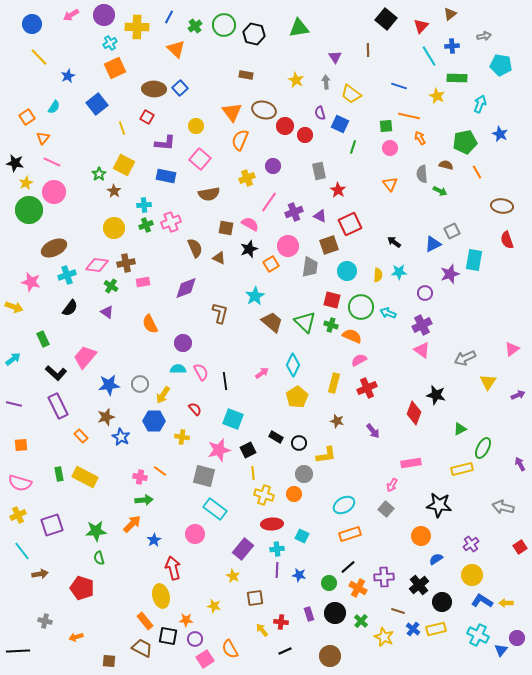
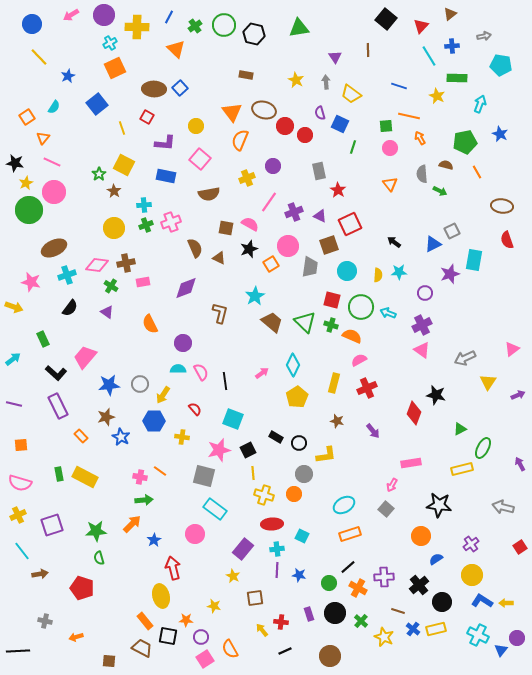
purple circle at (195, 639): moved 6 px right, 2 px up
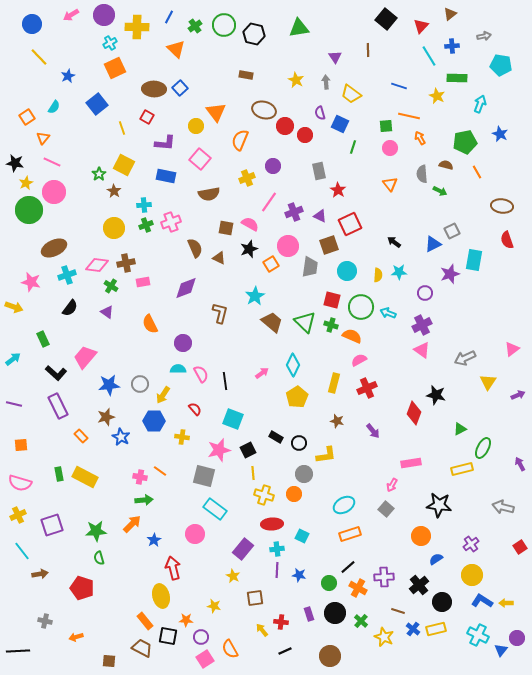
orange triangle at (232, 112): moved 16 px left
pink semicircle at (201, 372): moved 2 px down
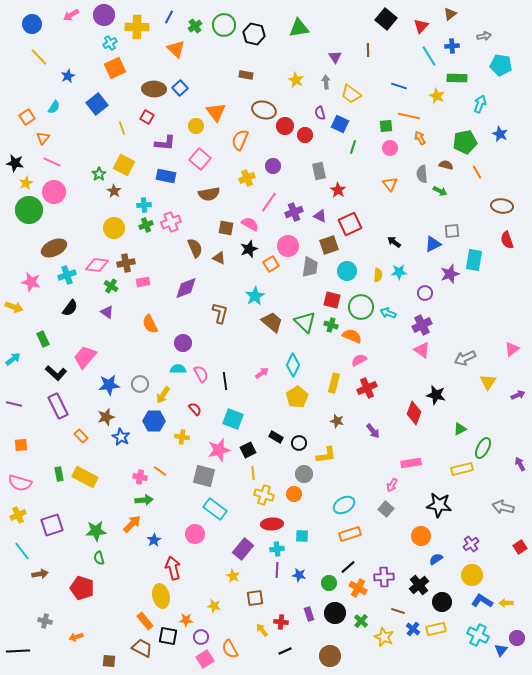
gray square at (452, 231): rotated 21 degrees clockwise
cyan square at (302, 536): rotated 24 degrees counterclockwise
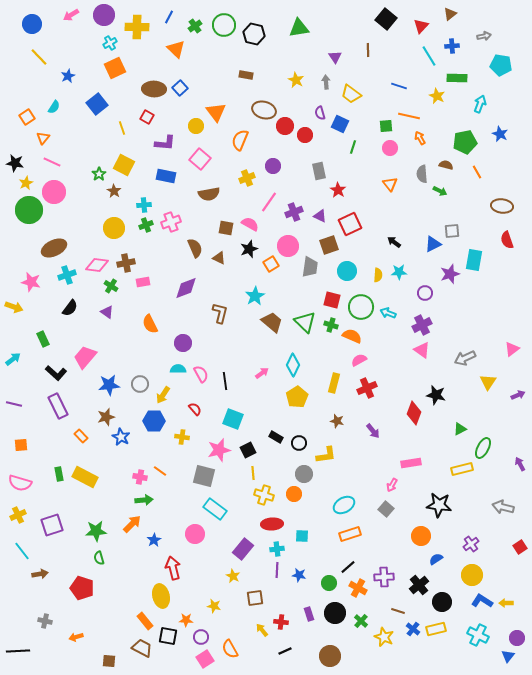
blue triangle at (501, 650): moved 7 px right, 6 px down
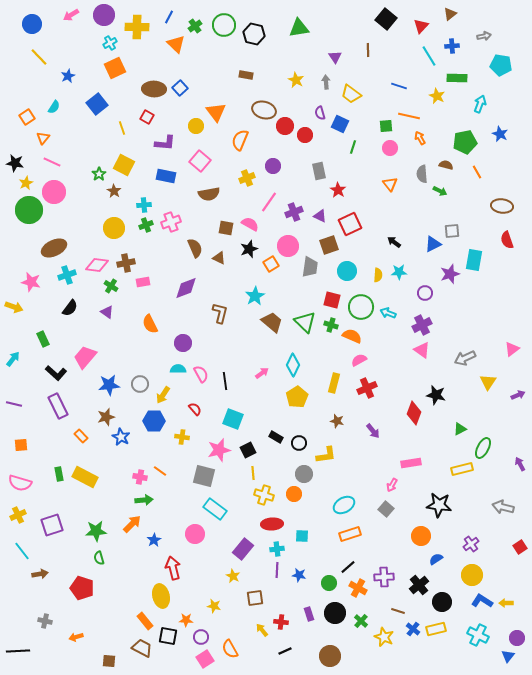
orange triangle at (176, 49): moved 5 px up
pink square at (200, 159): moved 2 px down
cyan arrow at (13, 359): rotated 14 degrees counterclockwise
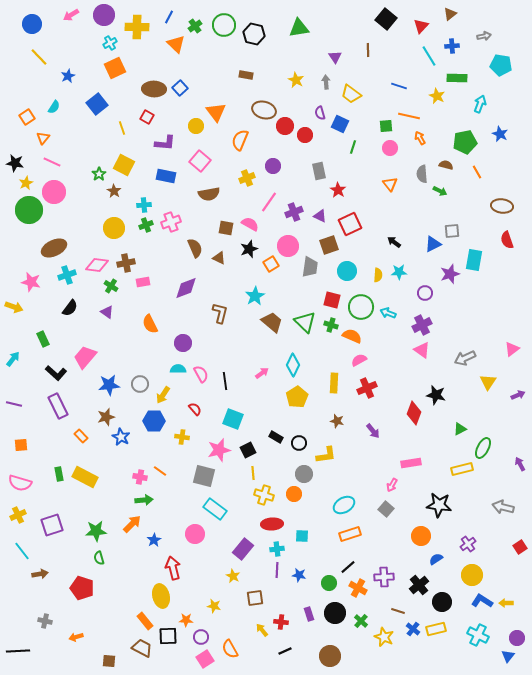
yellow rectangle at (334, 383): rotated 12 degrees counterclockwise
purple cross at (471, 544): moved 3 px left
black square at (168, 636): rotated 12 degrees counterclockwise
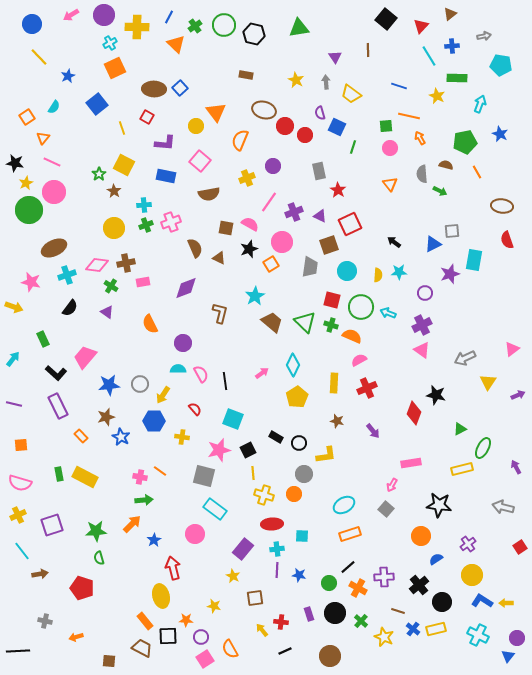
blue square at (340, 124): moved 3 px left, 3 px down
pink circle at (288, 246): moved 6 px left, 4 px up
purple arrow at (520, 464): moved 4 px left, 3 px down
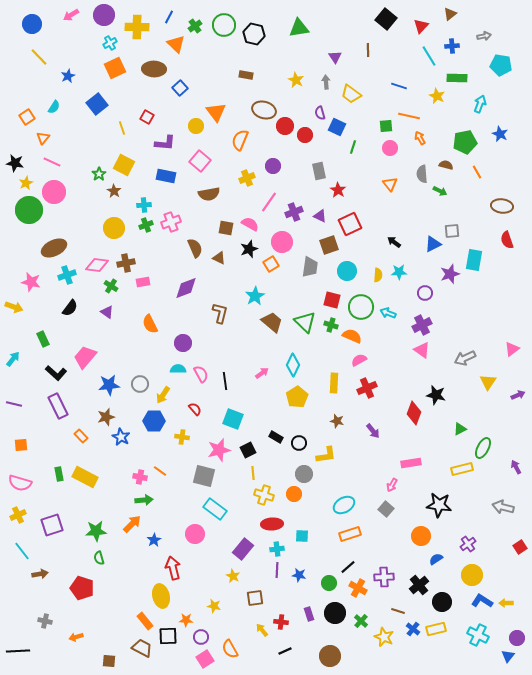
brown ellipse at (154, 89): moved 20 px up
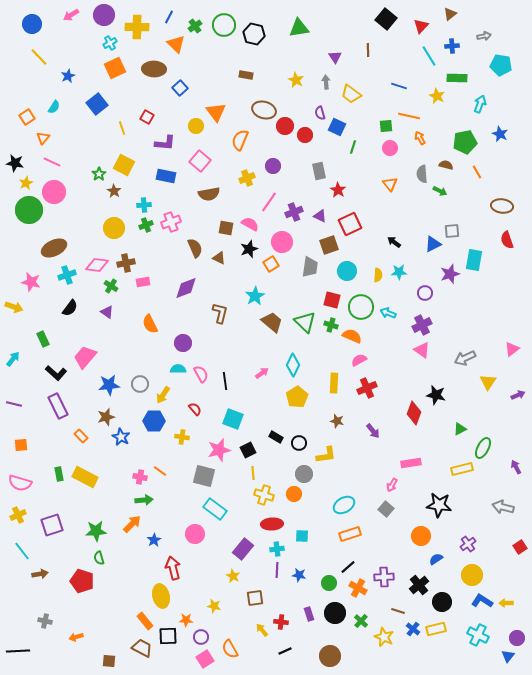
red pentagon at (82, 588): moved 7 px up
